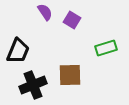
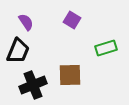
purple semicircle: moved 19 px left, 10 px down
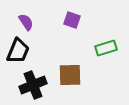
purple square: rotated 12 degrees counterclockwise
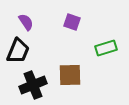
purple square: moved 2 px down
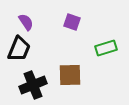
black trapezoid: moved 1 px right, 2 px up
